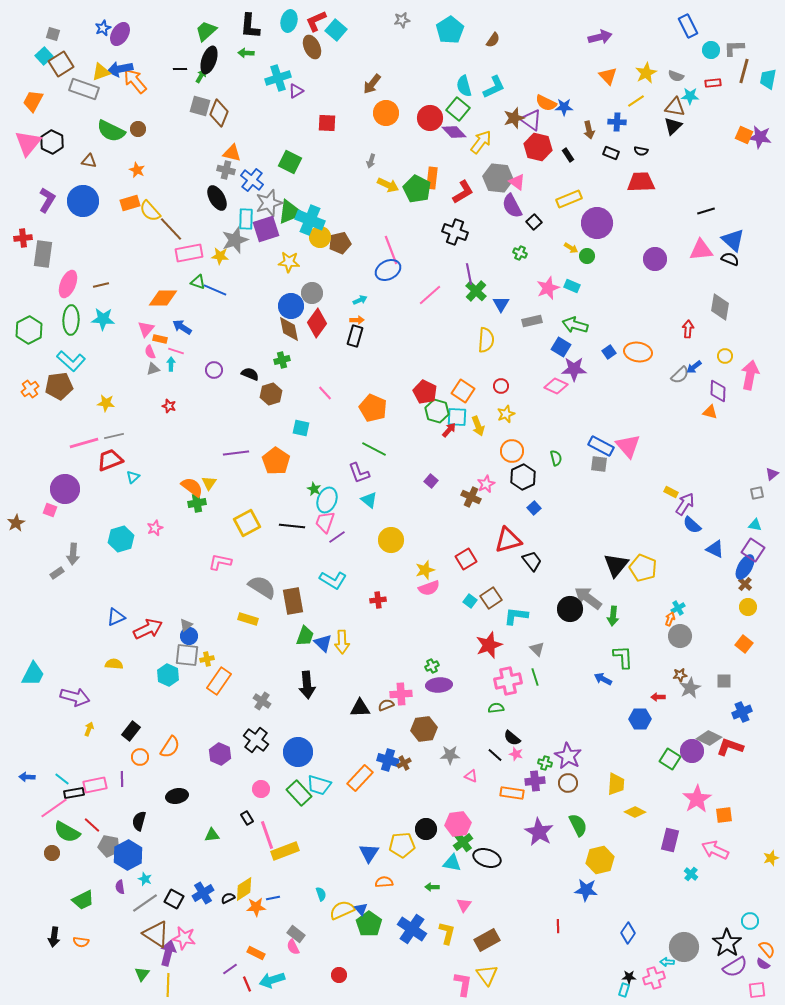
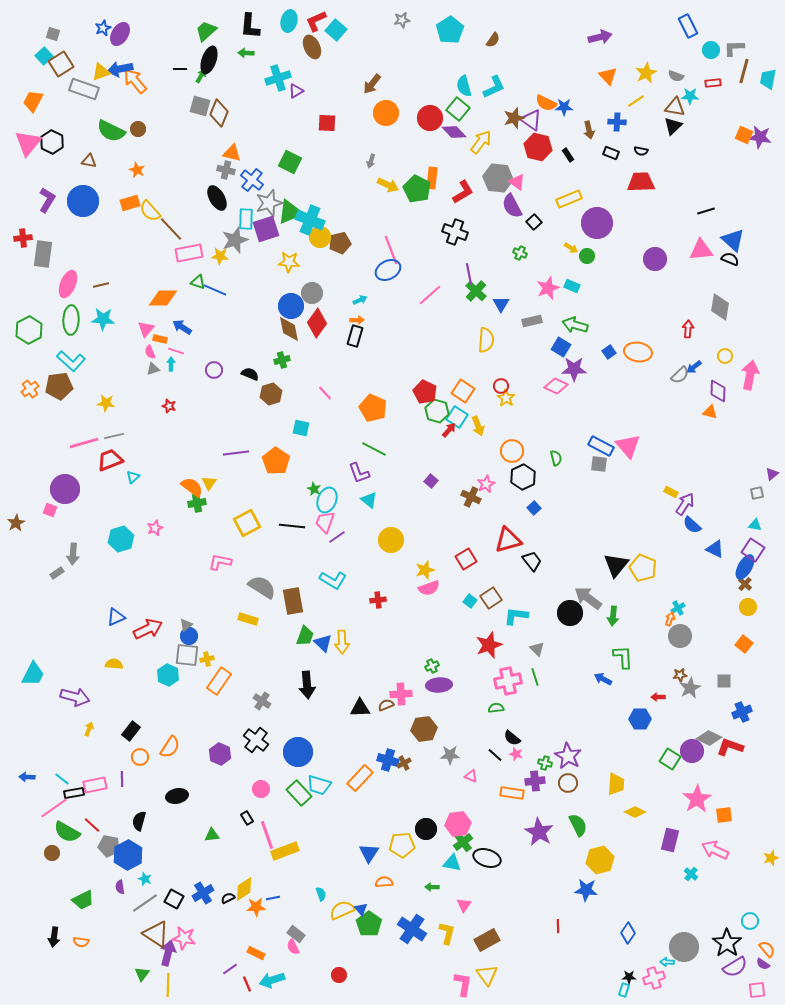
yellow star at (506, 414): moved 16 px up; rotated 18 degrees counterclockwise
cyan square at (457, 417): rotated 30 degrees clockwise
black circle at (570, 609): moved 4 px down
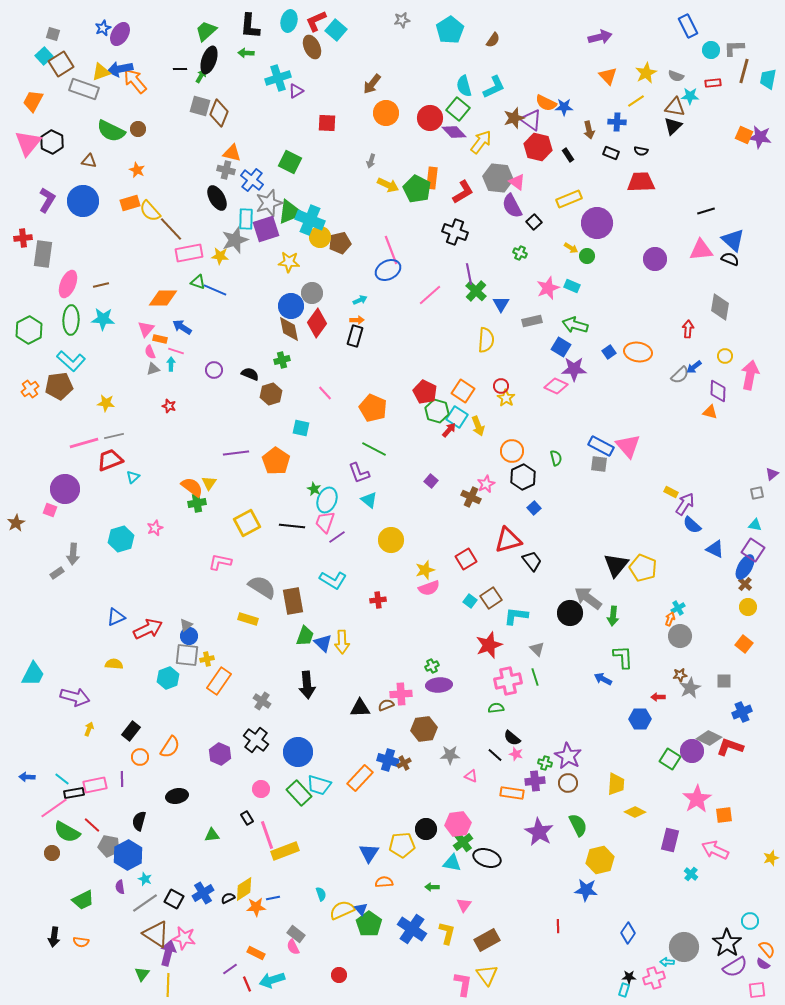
cyan hexagon at (168, 675): moved 3 px down; rotated 15 degrees clockwise
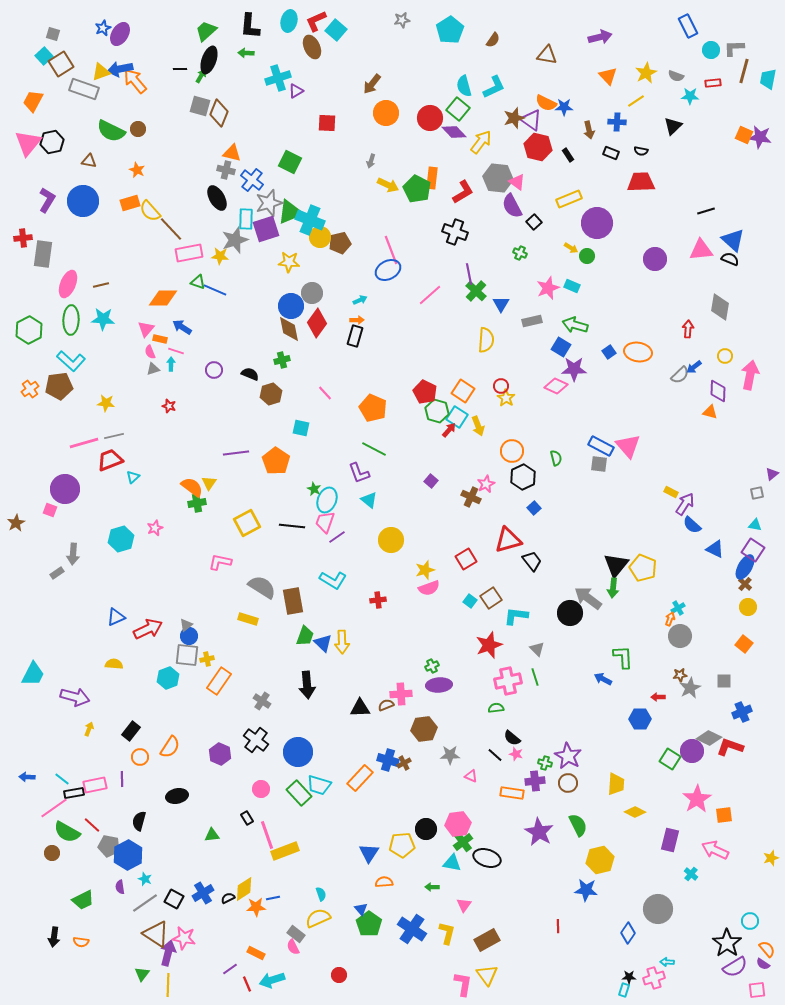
brown triangle at (675, 107): moved 128 px left, 52 px up
black hexagon at (52, 142): rotated 20 degrees clockwise
green arrow at (613, 616): moved 28 px up
yellow semicircle at (342, 910): moved 24 px left, 8 px down
gray circle at (684, 947): moved 26 px left, 38 px up
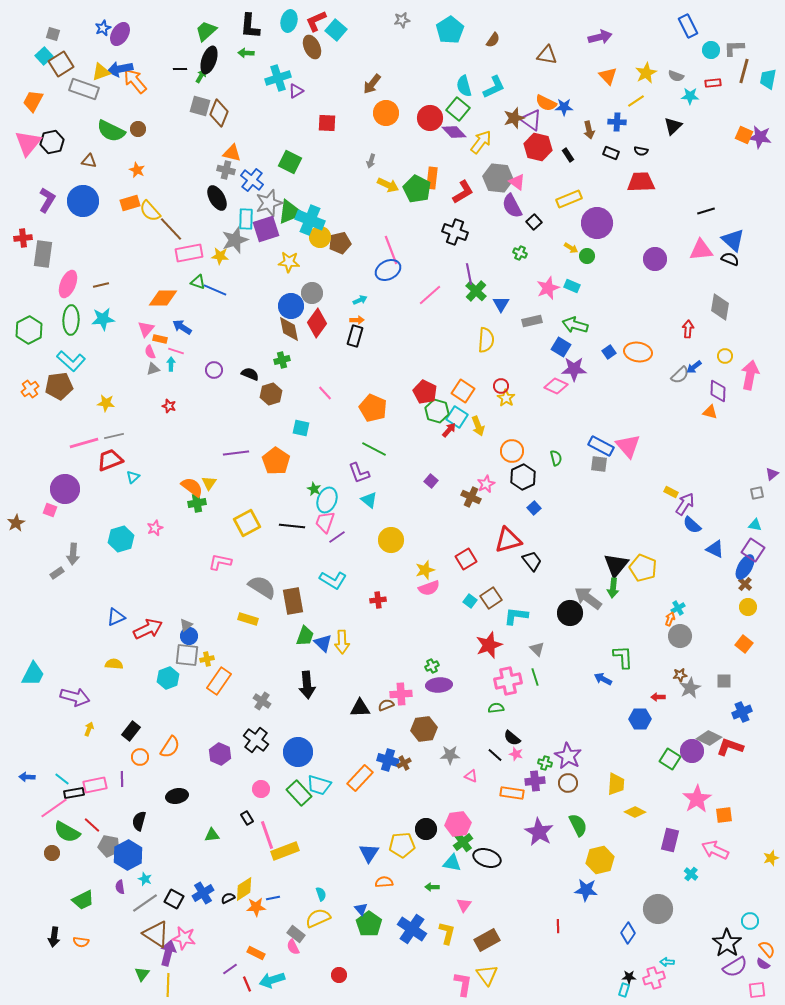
cyan star at (103, 319): rotated 10 degrees counterclockwise
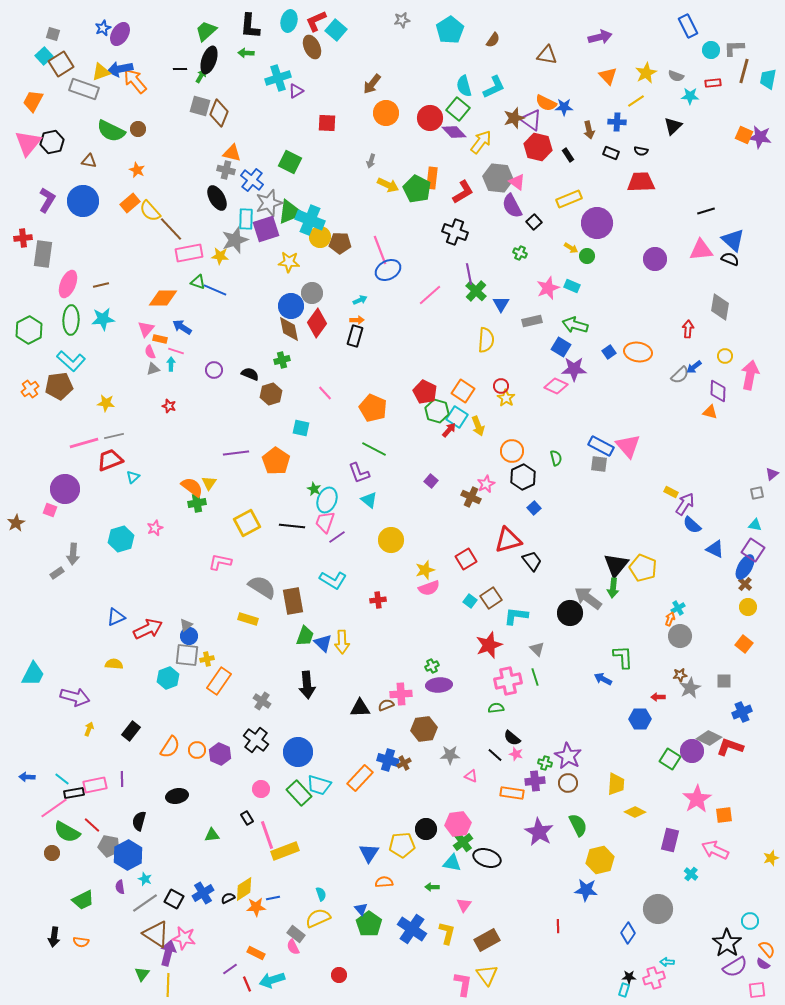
orange rectangle at (130, 203): rotated 24 degrees counterclockwise
brown pentagon at (340, 243): rotated 15 degrees clockwise
pink line at (391, 250): moved 11 px left
orange circle at (140, 757): moved 57 px right, 7 px up
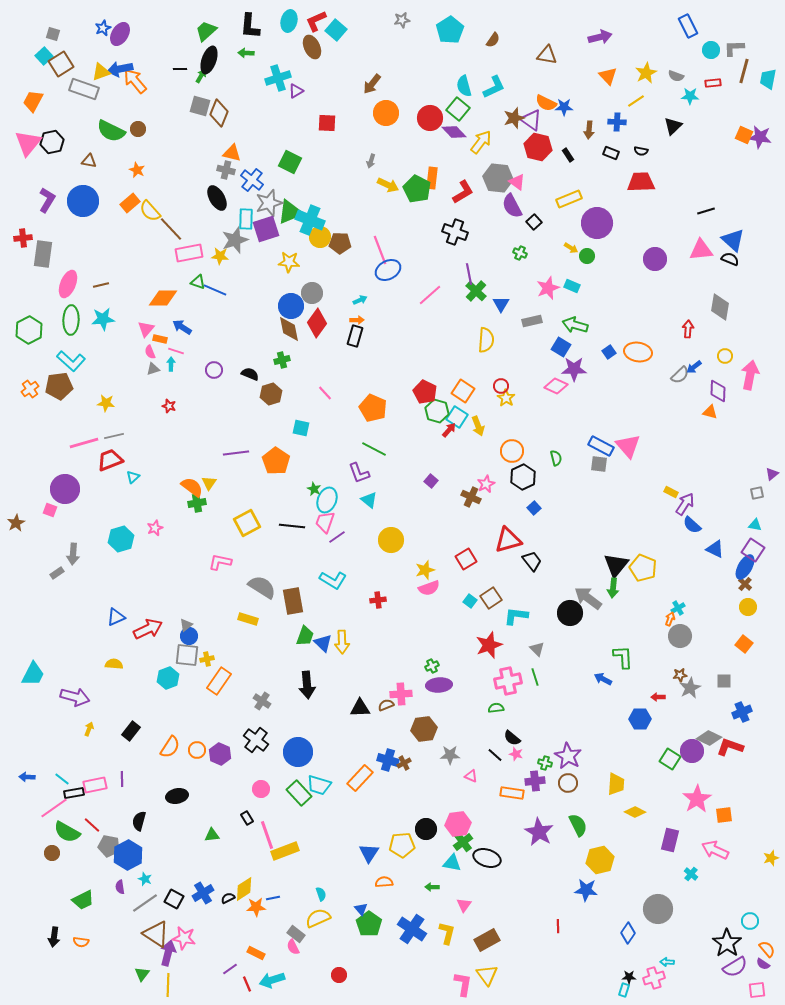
brown arrow at (589, 130): rotated 18 degrees clockwise
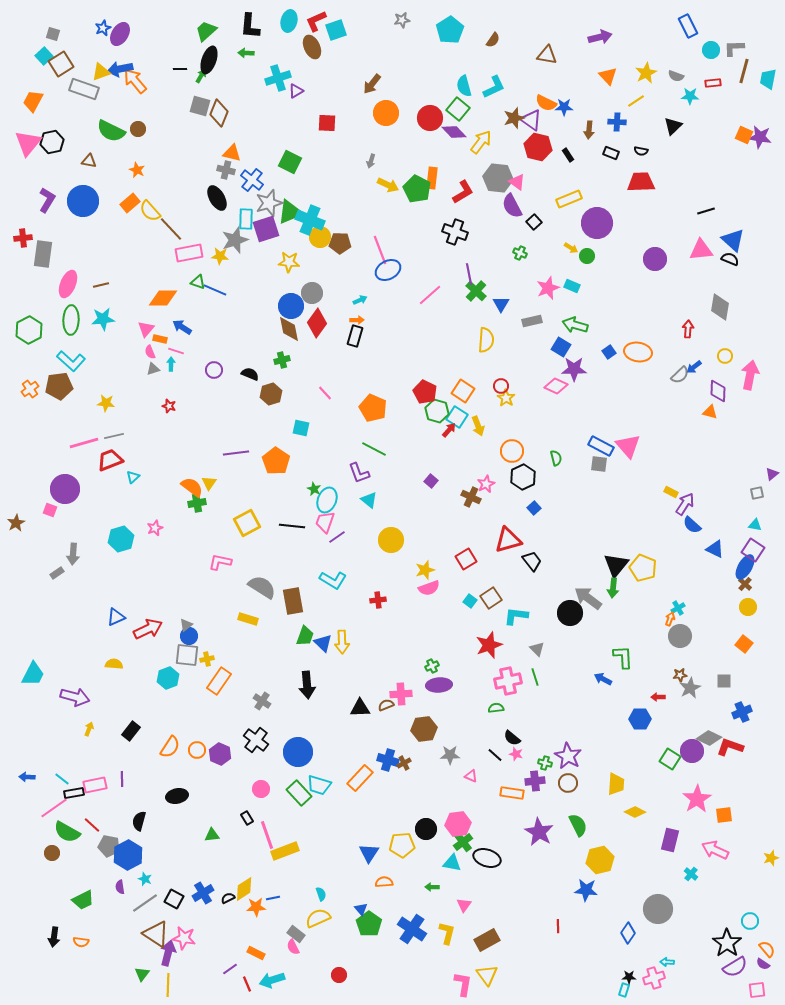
cyan square at (336, 30): rotated 30 degrees clockwise
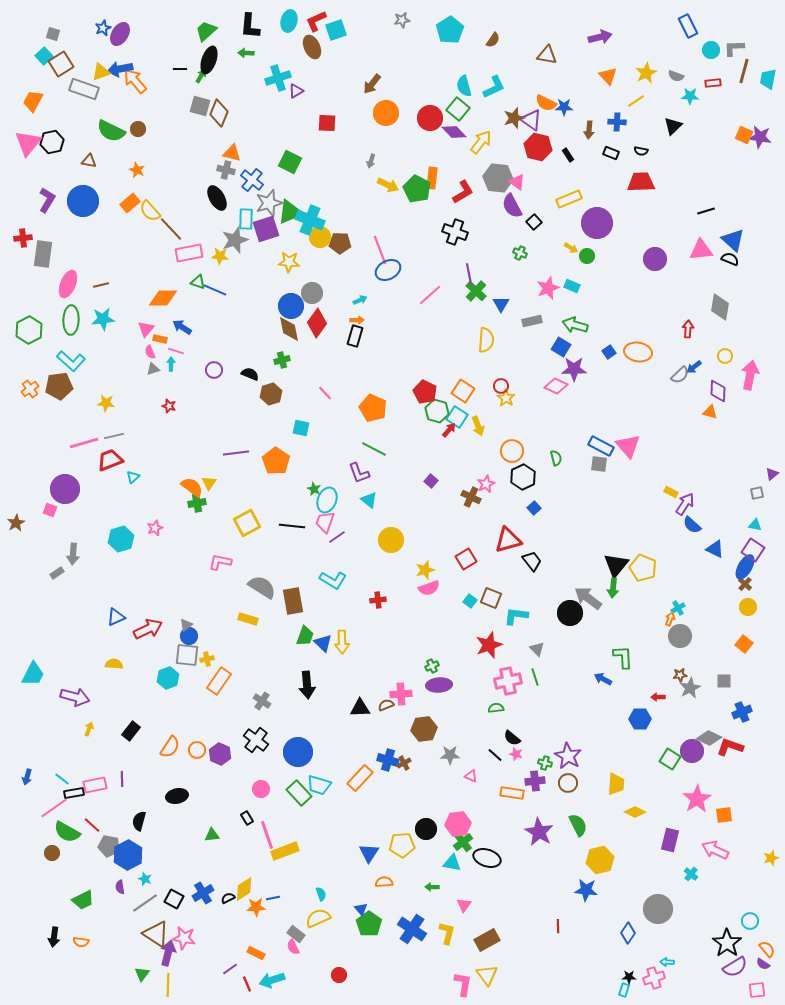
brown square at (491, 598): rotated 35 degrees counterclockwise
blue arrow at (27, 777): rotated 77 degrees counterclockwise
